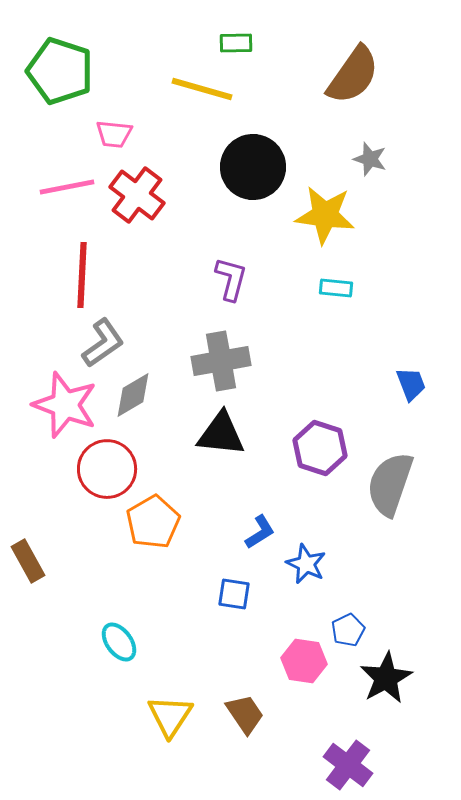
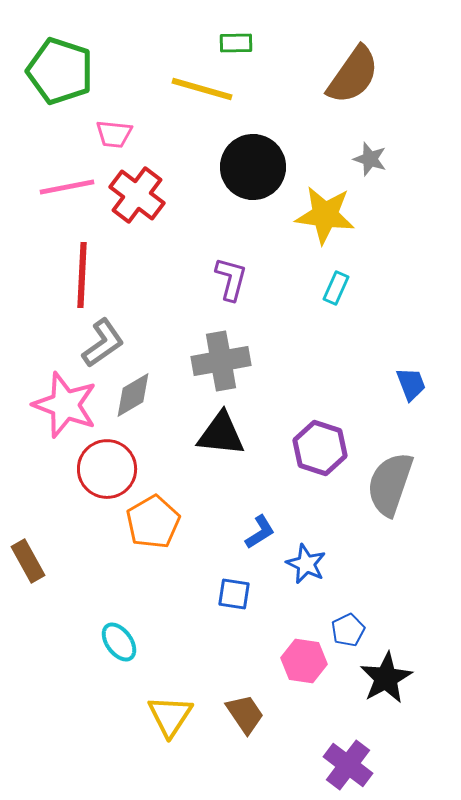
cyan rectangle: rotated 72 degrees counterclockwise
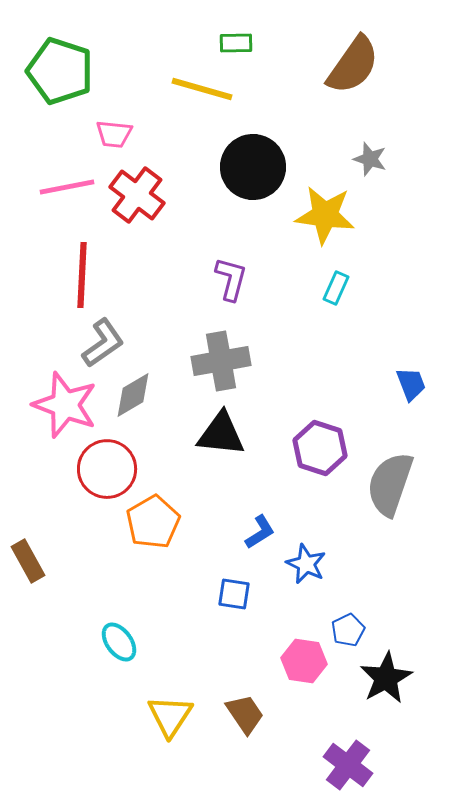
brown semicircle: moved 10 px up
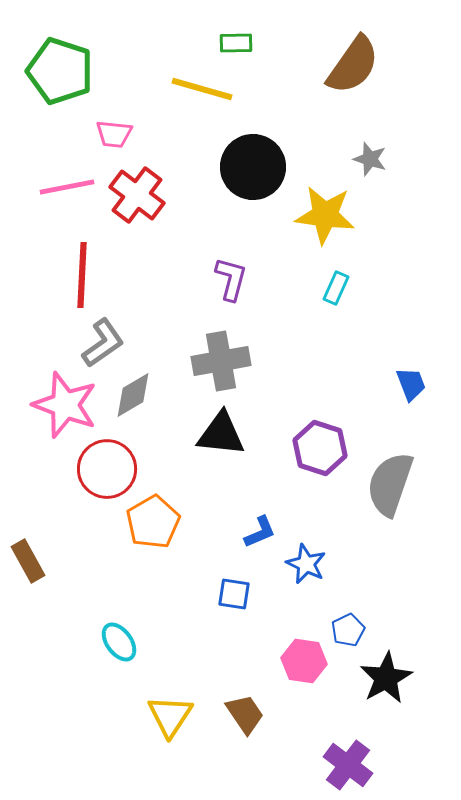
blue L-shape: rotated 9 degrees clockwise
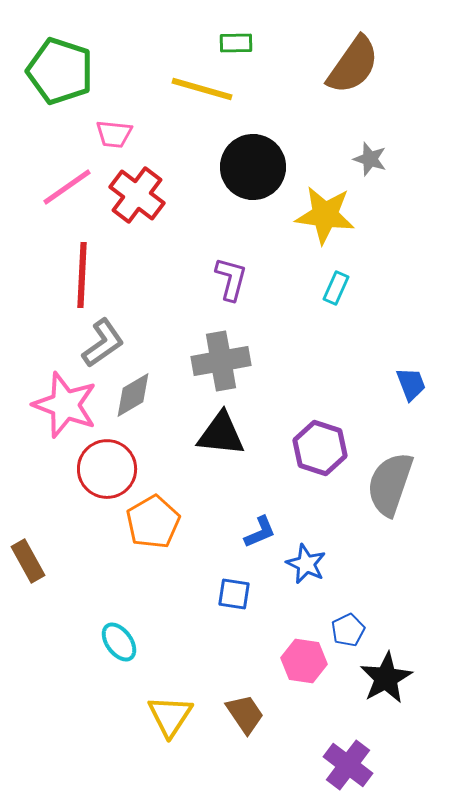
pink line: rotated 24 degrees counterclockwise
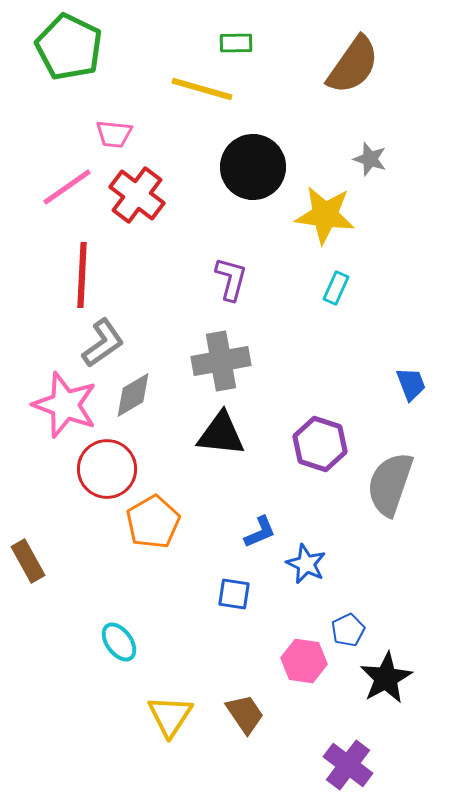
green pentagon: moved 9 px right, 24 px up; rotated 8 degrees clockwise
purple hexagon: moved 4 px up
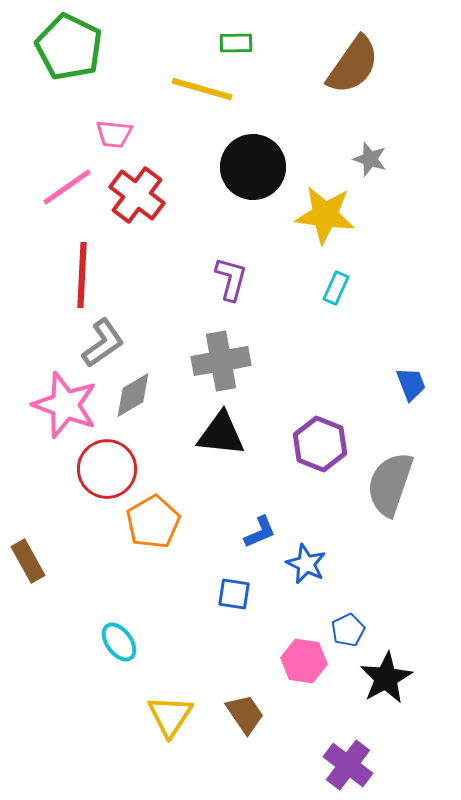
purple hexagon: rotated 4 degrees clockwise
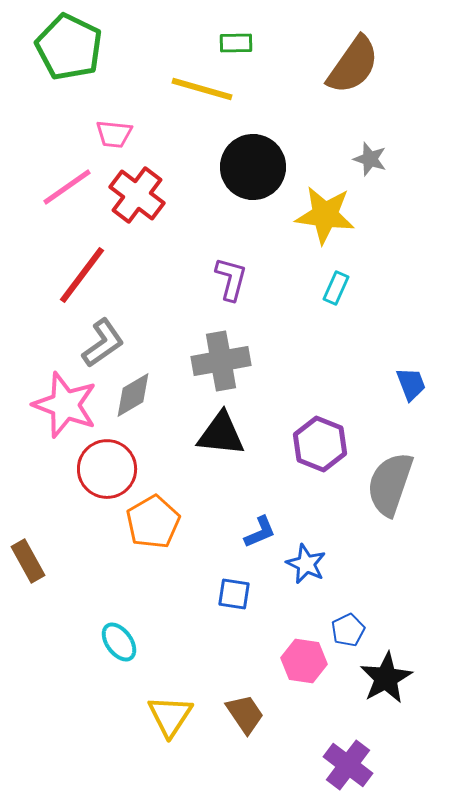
red line: rotated 34 degrees clockwise
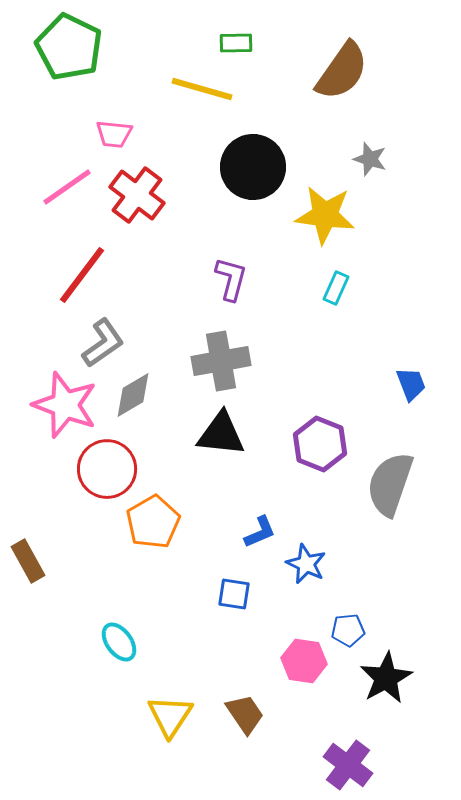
brown semicircle: moved 11 px left, 6 px down
blue pentagon: rotated 20 degrees clockwise
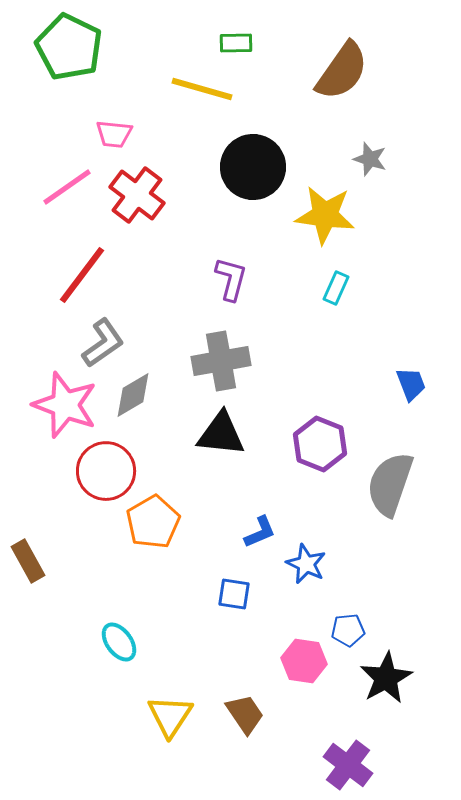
red circle: moved 1 px left, 2 px down
